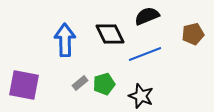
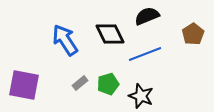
brown pentagon: rotated 20 degrees counterclockwise
blue arrow: rotated 32 degrees counterclockwise
green pentagon: moved 4 px right
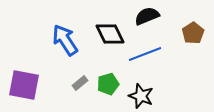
brown pentagon: moved 1 px up
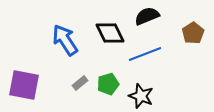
black diamond: moved 1 px up
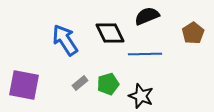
blue line: rotated 20 degrees clockwise
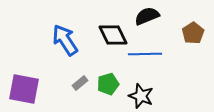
black diamond: moved 3 px right, 2 px down
purple square: moved 4 px down
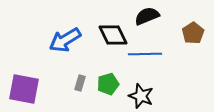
blue arrow: rotated 88 degrees counterclockwise
gray rectangle: rotated 35 degrees counterclockwise
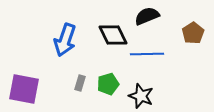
blue arrow: rotated 40 degrees counterclockwise
blue line: moved 2 px right
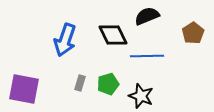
blue line: moved 2 px down
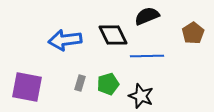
blue arrow: rotated 64 degrees clockwise
purple square: moved 3 px right, 2 px up
